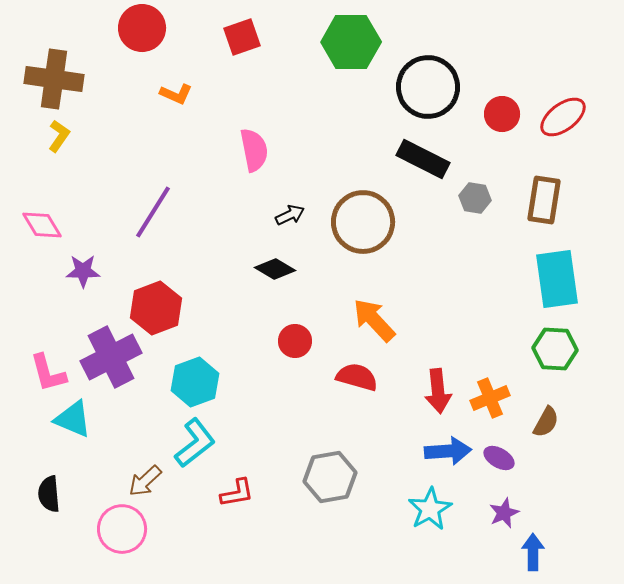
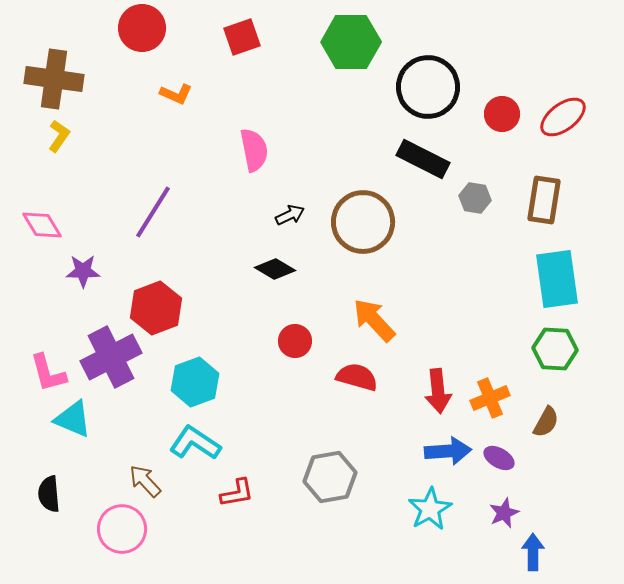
cyan L-shape at (195, 443): rotated 108 degrees counterclockwise
brown arrow at (145, 481): rotated 90 degrees clockwise
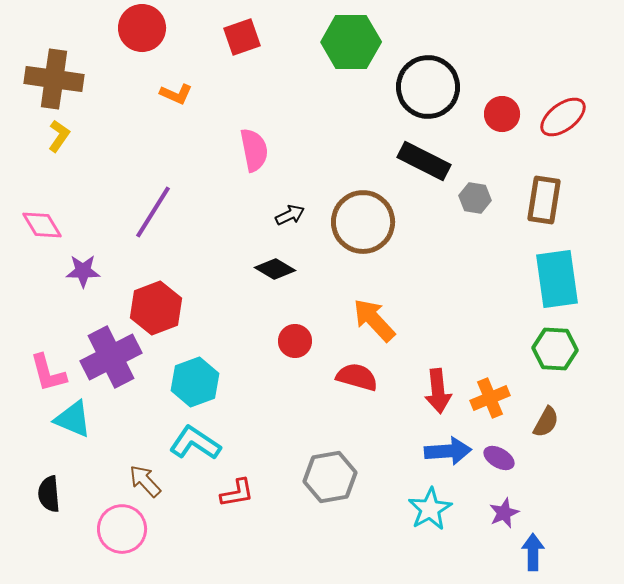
black rectangle at (423, 159): moved 1 px right, 2 px down
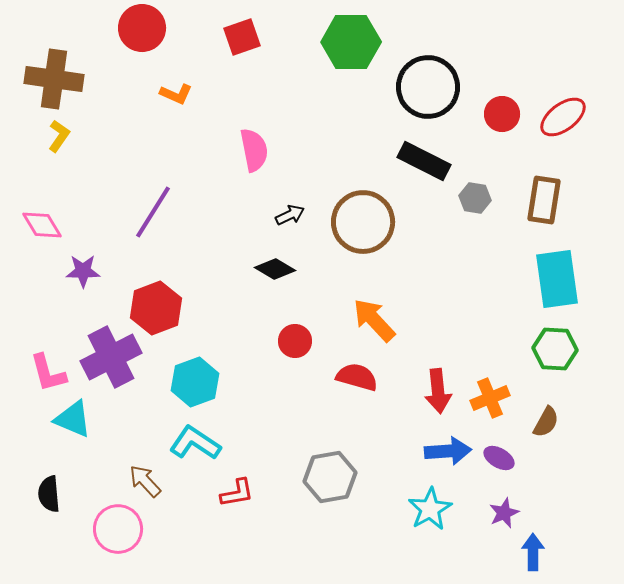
pink circle at (122, 529): moved 4 px left
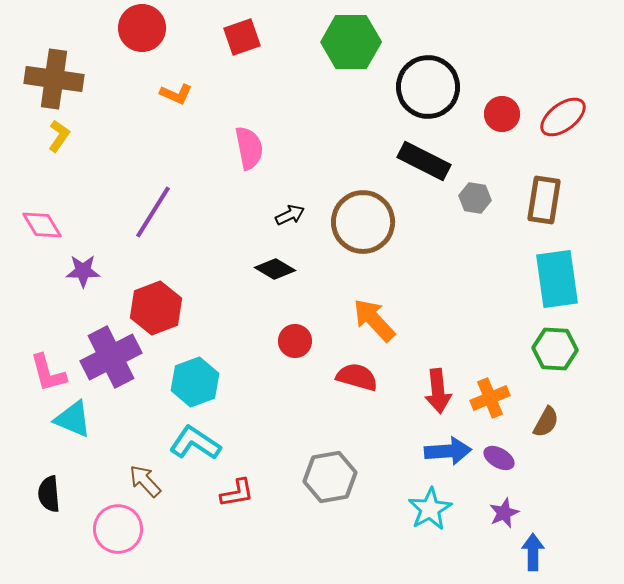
pink semicircle at (254, 150): moved 5 px left, 2 px up
